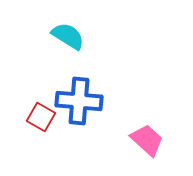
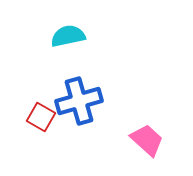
cyan semicircle: rotated 44 degrees counterclockwise
blue cross: rotated 21 degrees counterclockwise
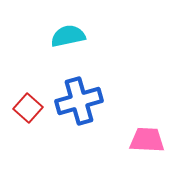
red square: moved 13 px left, 9 px up; rotated 12 degrees clockwise
pink trapezoid: rotated 39 degrees counterclockwise
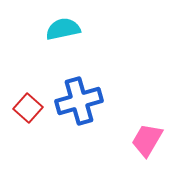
cyan semicircle: moved 5 px left, 7 px up
pink trapezoid: rotated 63 degrees counterclockwise
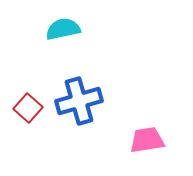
pink trapezoid: rotated 51 degrees clockwise
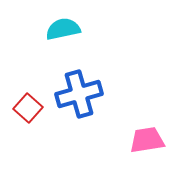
blue cross: moved 7 px up
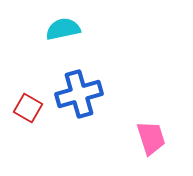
red square: rotated 12 degrees counterclockwise
pink trapezoid: moved 4 px right, 2 px up; rotated 81 degrees clockwise
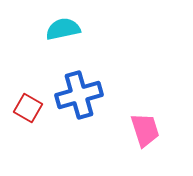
blue cross: moved 1 px down
pink trapezoid: moved 6 px left, 8 px up
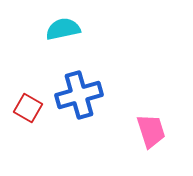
pink trapezoid: moved 6 px right, 1 px down
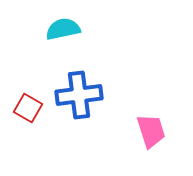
blue cross: rotated 9 degrees clockwise
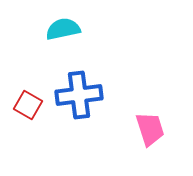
red square: moved 3 px up
pink trapezoid: moved 1 px left, 2 px up
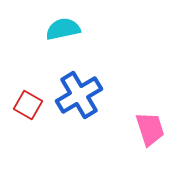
blue cross: rotated 24 degrees counterclockwise
